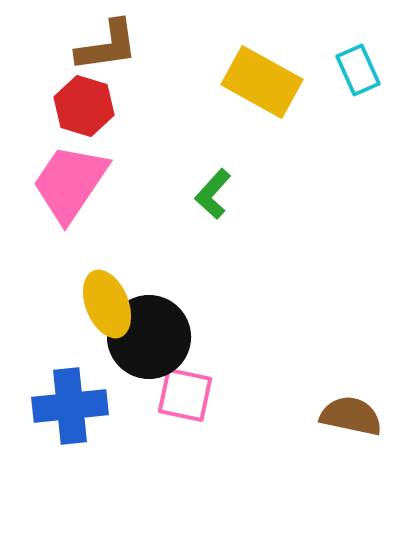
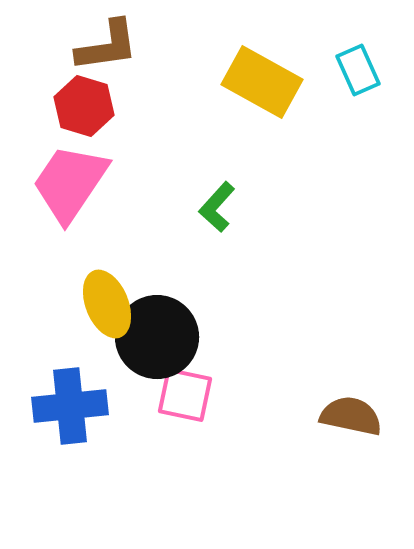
green L-shape: moved 4 px right, 13 px down
black circle: moved 8 px right
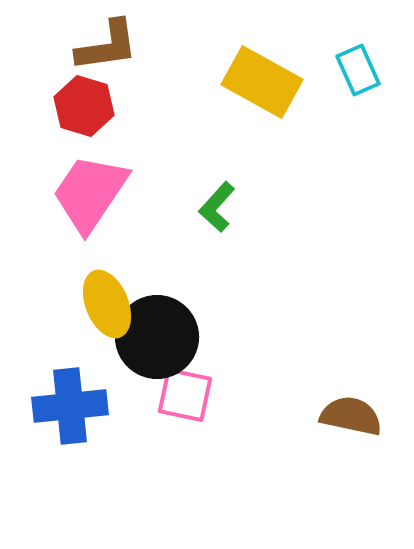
pink trapezoid: moved 20 px right, 10 px down
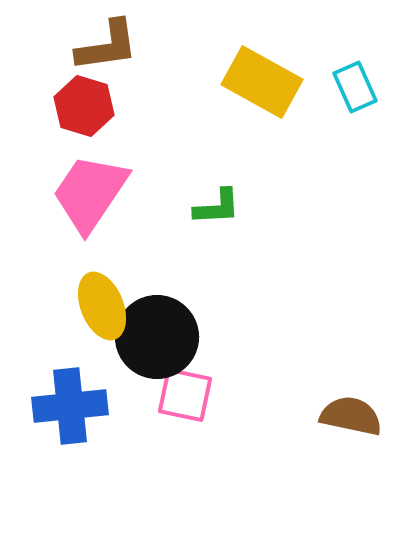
cyan rectangle: moved 3 px left, 17 px down
green L-shape: rotated 135 degrees counterclockwise
yellow ellipse: moved 5 px left, 2 px down
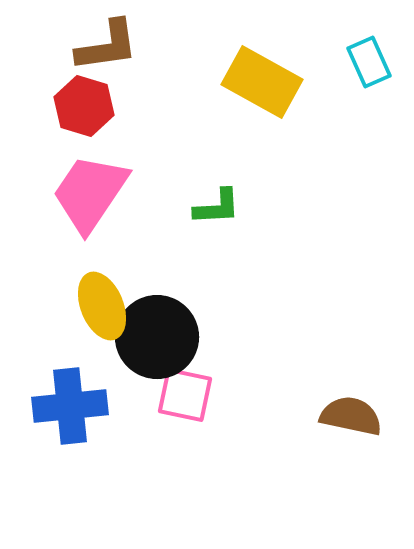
cyan rectangle: moved 14 px right, 25 px up
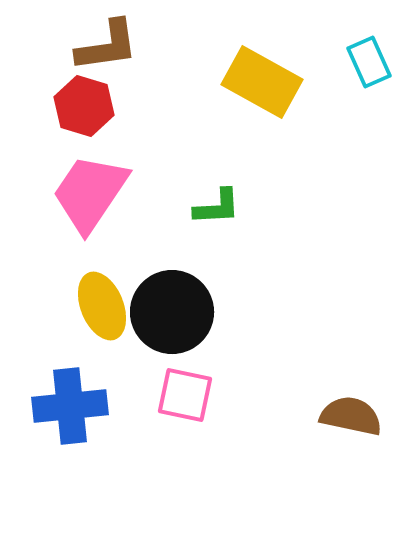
black circle: moved 15 px right, 25 px up
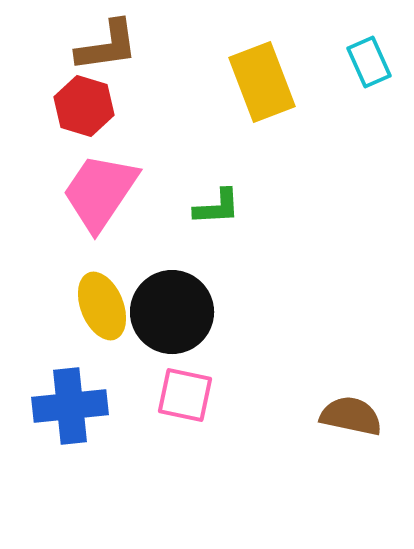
yellow rectangle: rotated 40 degrees clockwise
pink trapezoid: moved 10 px right, 1 px up
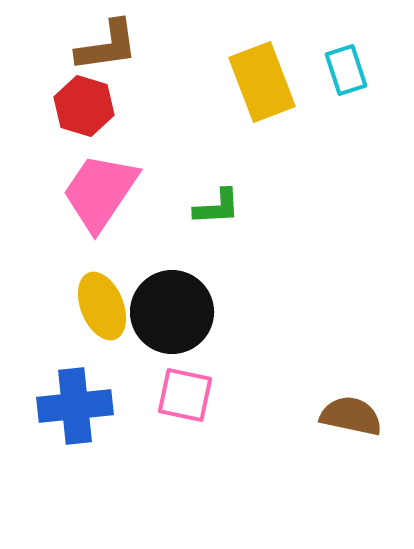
cyan rectangle: moved 23 px left, 8 px down; rotated 6 degrees clockwise
blue cross: moved 5 px right
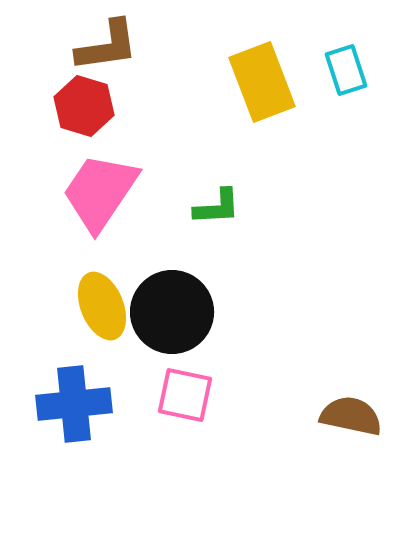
blue cross: moved 1 px left, 2 px up
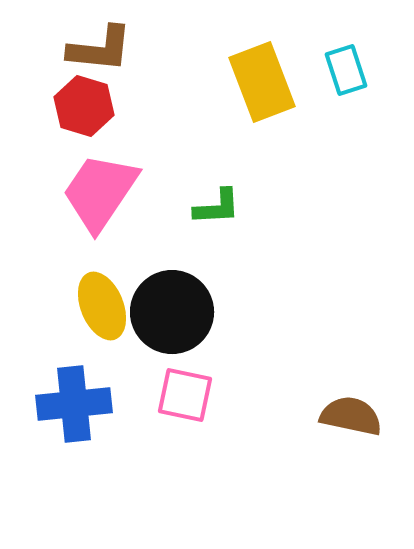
brown L-shape: moved 7 px left, 3 px down; rotated 14 degrees clockwise
